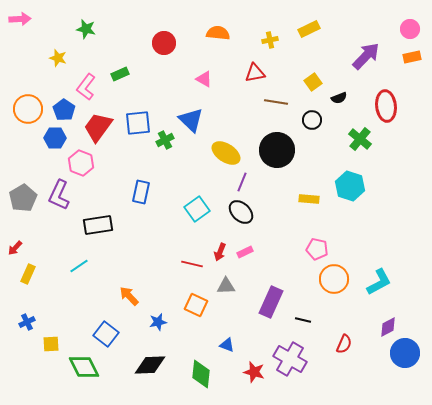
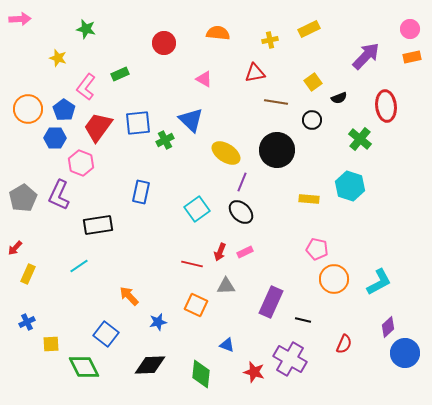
purple diamond at (388, 327): rotated 15 degrees counterclockwise
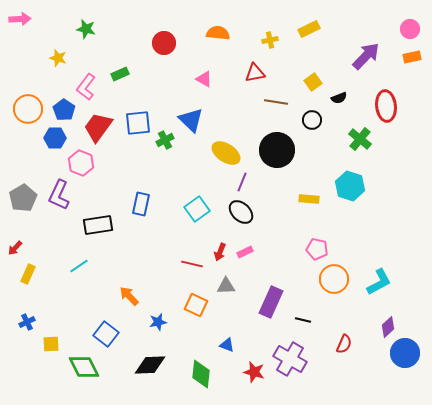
blue rectangle at (141, 192): moved 12 px down
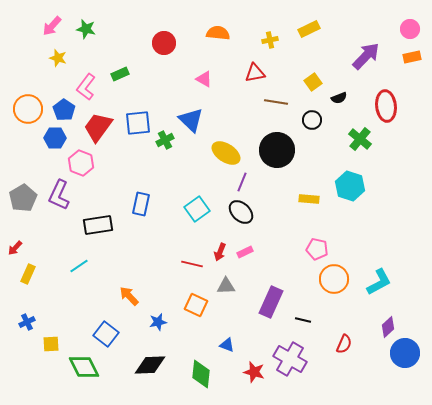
pink arrow at (20, 19): moved 32 px right, 7 px down; rotated 135 degrees clockwise
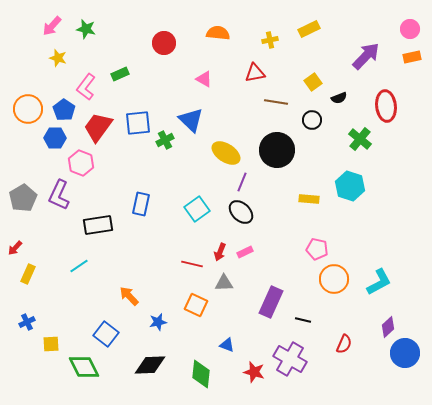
gray triangle at (226, 286): moved 2 px left, 3 px up
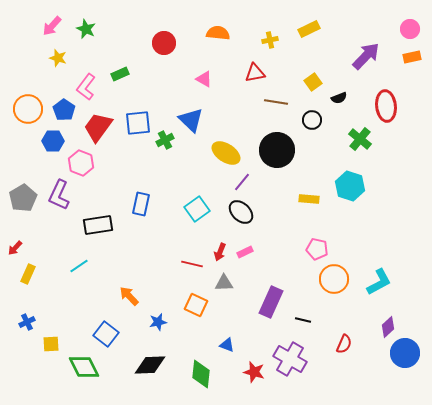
green star at (86, 29): rotated 12 degrees clockwise
blue hexagon at (55, 138): moved 2 px left, 3 px down
purple line at (242, 182): rotated 18 degrees clockwise
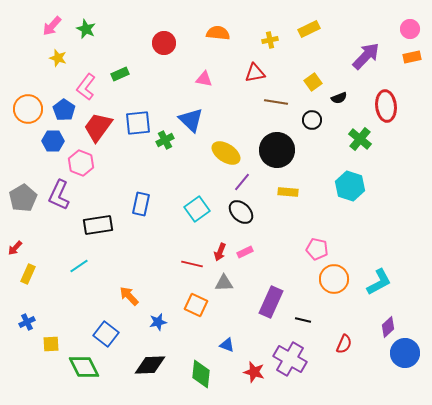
pink triangle at (204, 79): rotated 18 degrees counterclockwise
yellow rectangle at (309, 199): moved 21 px left, 7 px up
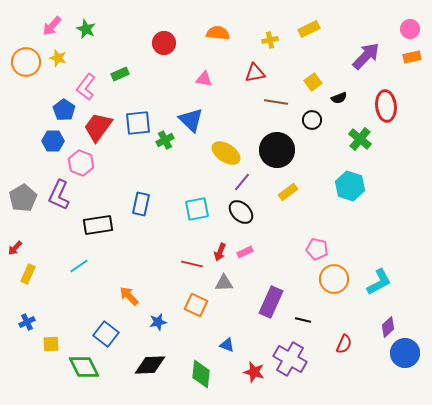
orange circle at (28, 109): moved 2 px left, 47 px up
yellow rectangle at (288, 192): rotated 42 degrees counterclockwise
cyan square at (197, 209): rotated 25 degrees clockwise
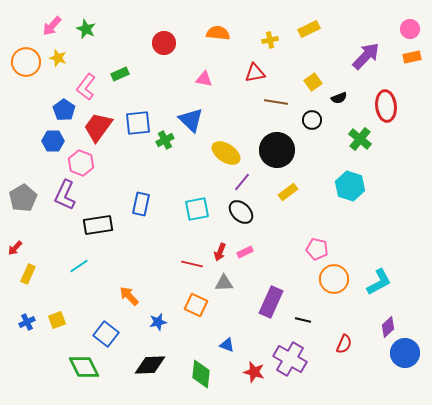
purple L-shape at (59, 195): moved 6 px right
yellow square at (51, 344): moved 6 px right, 24 px up; rotated 18 degrees counterclockwise
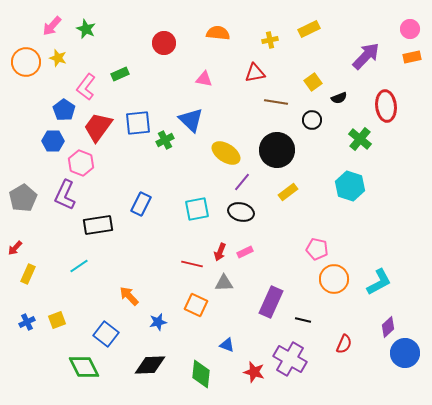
blue rectangle at (141, 204): rotated 15 degrees clockwise
black ellipse at (241, 212): rotated 30 degrees counterclockwise
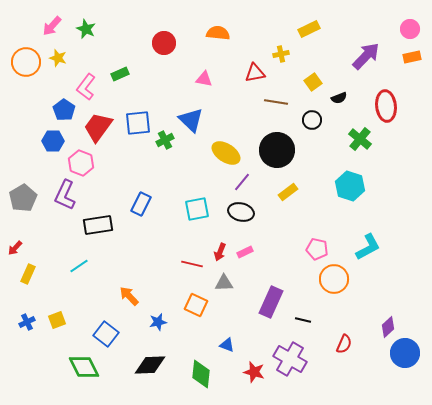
yellow cross at (270, 40): moved 11 px right, 14 px down
cyan L-shape at (379, 282): moved 11 px left, 35 px up
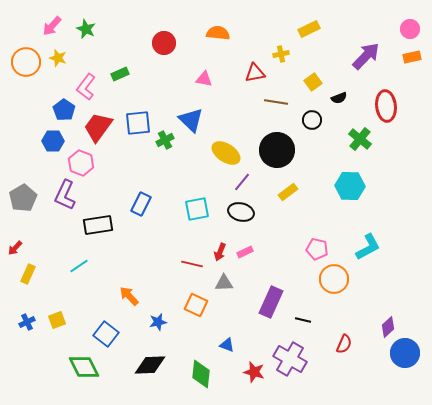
cyan hexagon at (350, 186): rotated 16 degrees counterclockwise
